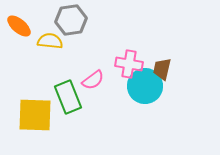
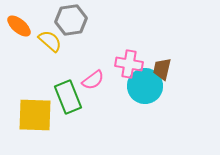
yellow semicircle: rotated 35 degrees clockwise
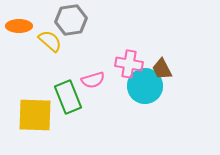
orange ellipse: rotated 40 degrees counterclockwise
brown trapezoid: rotated 40 degrees counterclockwise
pink semicircle: rotated 20 degrees clockwise
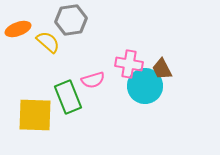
orange ellipse: moved 1 px left, 3 px down; rotated 20 degrees counterclockwise
yellow semicircle: moved 2 px left, 1 px down
